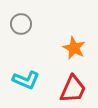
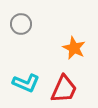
cyan L-shape: moved 3 px down
red trapezoid: moved 9 px left
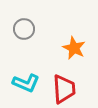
gray circle: moved 3 px right, 5 px down
red trapezoid: rotated 28 degrees counterclockwise
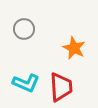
red trapezoid: moved 3 px left, 2 px up
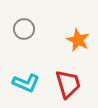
orange star: moved 4 px right, 8 px up
red trapezoid: moved 7 px right, 3 px up; rotated 12 degrees counterclockwise
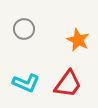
red trapezoid: rotated 52 degrees clockwise
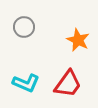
gray circle: moved 2 px up
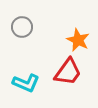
gray circle: moved 2 px left
red trapezoid: moved 12 px up
